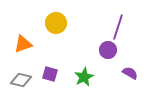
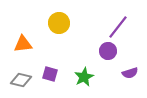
yellow circle: moved 3 px right
purple line: rotated 20 degrees clockwise
orange triangle: rotated 12 degrees clockwise
purple circle: moved 1 px down
purple semicircle: rotated 133 degrees clockwise
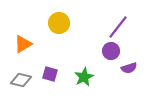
orange triangle: rotated 24 degrees counterclockwise
purple circle: moved 3 px right
purple semicircle: moved 1 px left, 5 px up
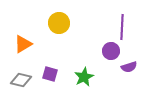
purple line: moved 4 px right; rotated 35 degrees counterclockwise
purple semicircle: moved 1 px up
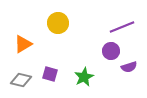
yellow circle: moved 1 px left
purple line: rotated 65 degrees clockwise
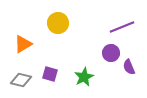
purple circle: moved 2 px down
purple semicircle: rotated 84 degrees clockwise
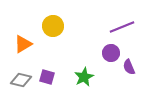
yellow circle: moved 5 px left, 3 px down
purple square: moved 3 px left, 3 px down
